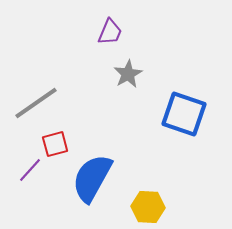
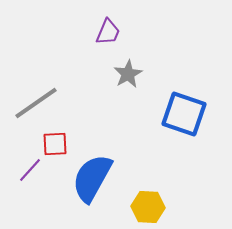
purple trapezoid: moved 2 px left
red square: rotated 12 degrees clockwise
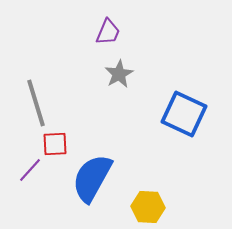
gray star: moved 9 px left
gray line: rotated 72 degrees counterclockwise
blue square: rotated 6 degrees clockwise
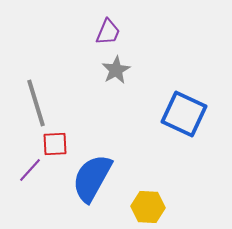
gray star: moved 3 px left, 4 px up
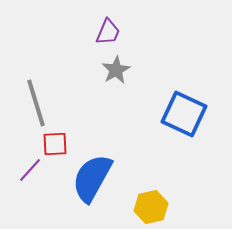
yellow hexagon: moved 3 px right; rotated 16 degrees counterclockwise
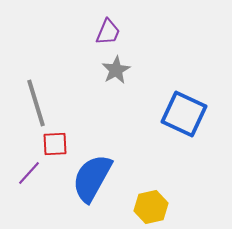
purple line: moved 1 px left, 3 px down
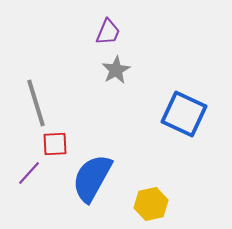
yellow hexagon: moved 3 px up
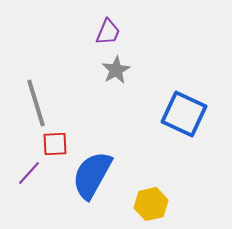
blue semicircle: moved 3 px up
